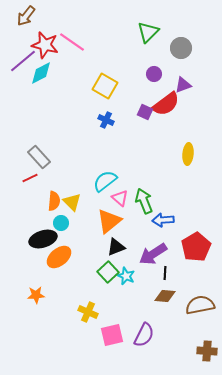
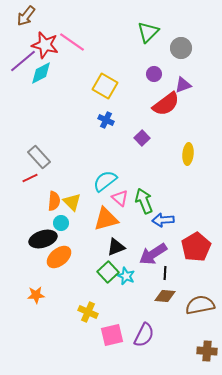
purple square: moved 3 px left, 26 px down; rotated 21 degrees clockwise
orange triangle: moved 3 px left, 2 px up; rotated 24 degrees clockwise
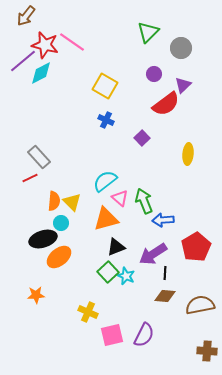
purple triangle: rotated 24 degrees counterclockwise
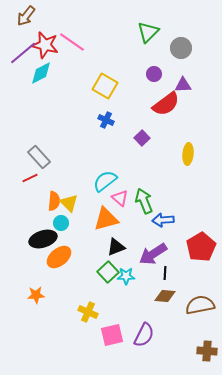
purple line: moved 8 px up
purple triangle: rotated 42 degrees clockwise
yellow triangle: moved 3 px left, 1 px down
red pentagon: moved 5 px right
cyan star: rotated 24 degrees counterclockwise
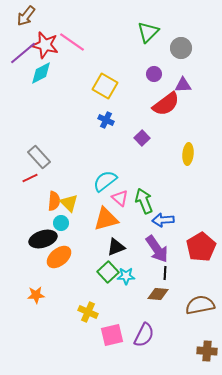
purple arrow: moved 4 px right, 5 px up; rotated 92 degrees counterclockwise
brown diamond: moved 7 px left, 2 px up
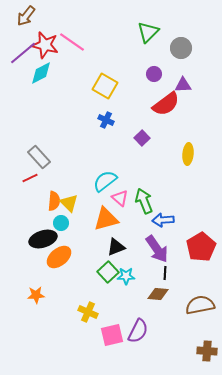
purple semicircle: moved 6 px left, 4 px up
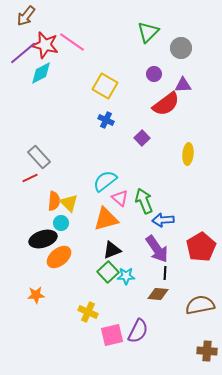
black triangle: moved 4 px left, 3 px down
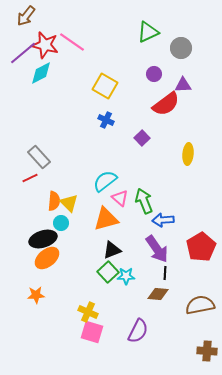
green triangle: rotated 20 degrees clockwise
orange ellipse: moved 12 px left, 1 px down
pink square: moved 20 px left, 3 px up; rotated 30 degrees clockwise
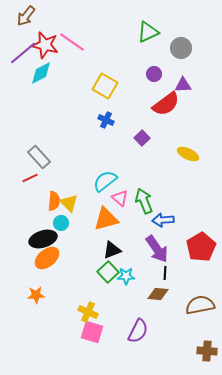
yellow ellipse: rotated 70 degrees counterclockwise
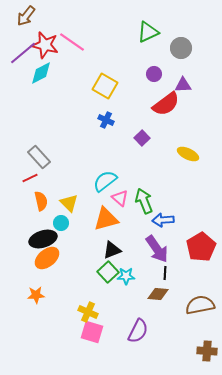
orange semicircle: moved 13 px left; rotated 18 degrees counterclockwise
